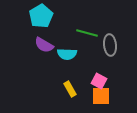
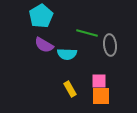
pink square: rotated 28 degrees counterclockwise
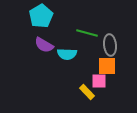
yellow rectangle: moved 17 px right, 3 px down; rotated 14 degrees counterclockwise
orange square: moved 6 px right, 30 px up
